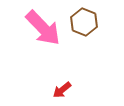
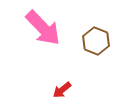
brown hexagon: moved 12 px right, 19 px down
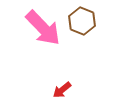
brown hexagon: moved 14 px left, 20 px up
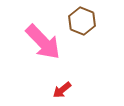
pink arrow: moved 14 px down
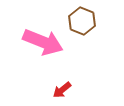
pink arrow: rotated 24 degrees counterclockwise
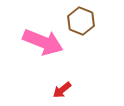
brown hexagon: moved 1 px left
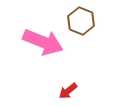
red arrow: moved 6 px right, 1 px down
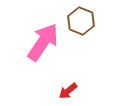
pink arrow: rotated 78 degrees counterclockwise
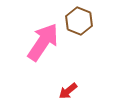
brown hexagon: moved 2 px left
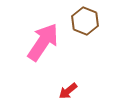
brown hexagon: moved 6 px right
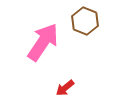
red arrow: moved 3 px left, 3 px up
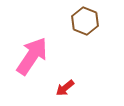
pink arrow: moved 11 px left, 14 px down
